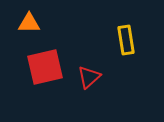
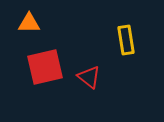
red triangle: rotated 40 degrees counterclockwise
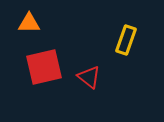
yellow rectangle: rotated 28 degrees clockwise
red square: moved 1 px left
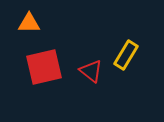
yellow rectangle: moved 15 px down; rotated 12 degrees clockwise
red triangle: moved 2 px right, 6 px up
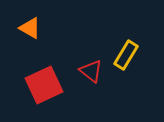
orange triangle: moved 1 px right, 5 px down; rotated 30 degrees clockwise
red square: moved 18 px down; rotated 12 degrees counterclockwise
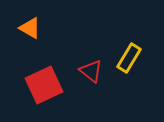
yellow rectangle: moved 3 px right, 3 px down
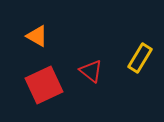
orange triangle: moved 7 px right, 8 px down
yellow rectangle: moved 11 px right
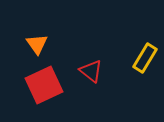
orange triangle: moved 8 px down; rotated 25 degrees clockwise
yellow rectangle: moved 5 px right
